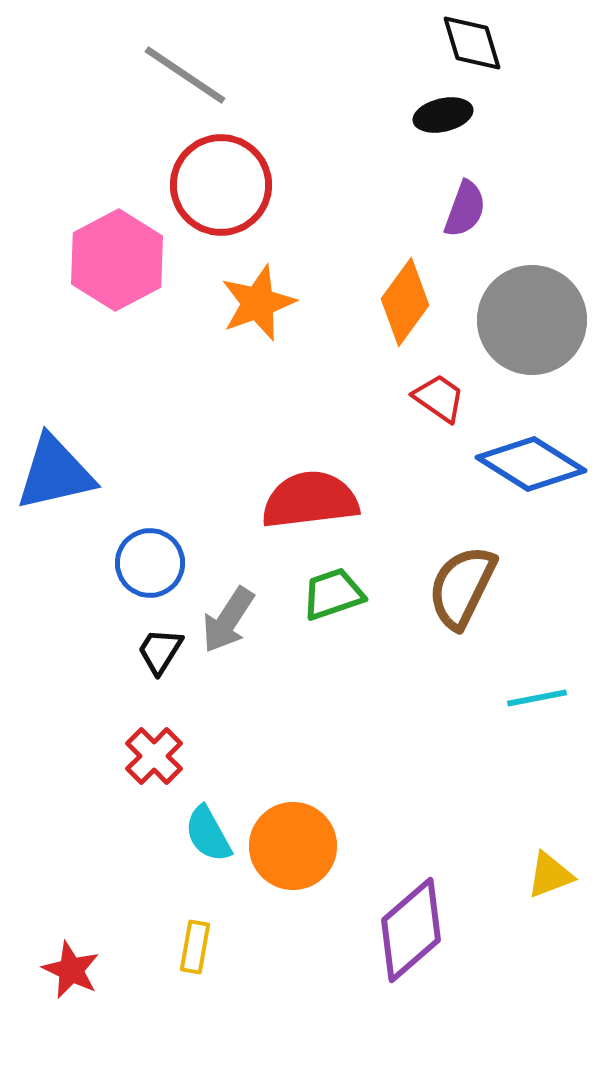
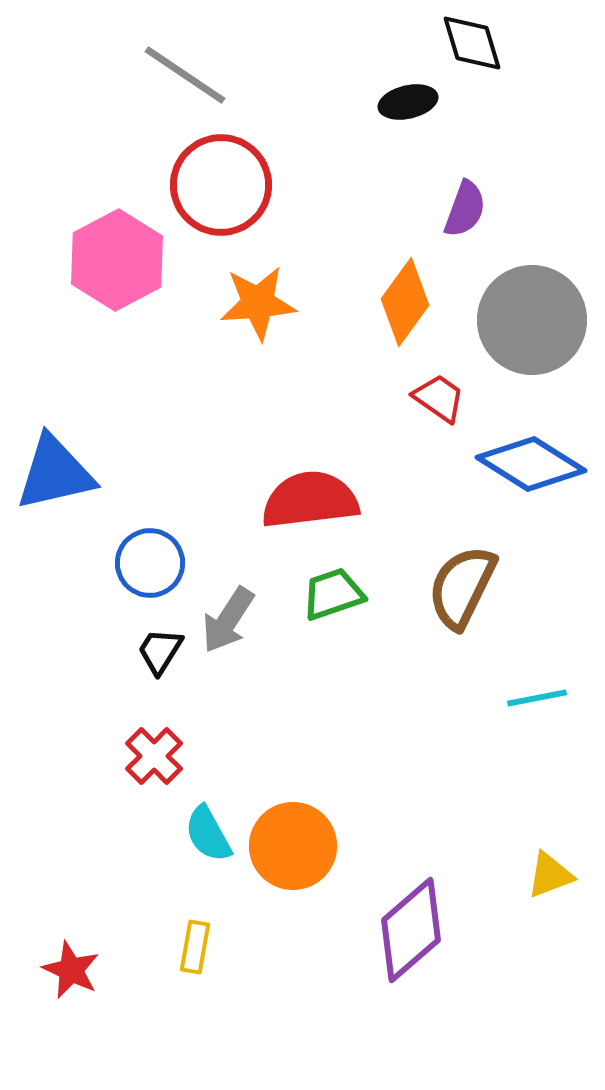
black ellipse: moved 35 px left, 13 px up
orange star: rotated 16 degrees clockwise
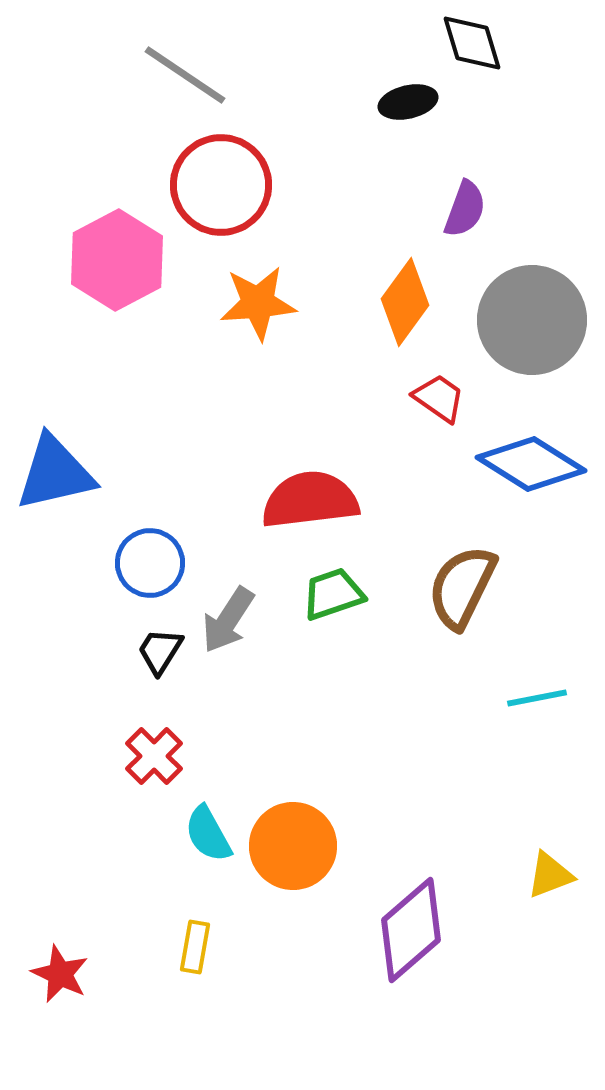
red star: moved 11 px left, 4 px down
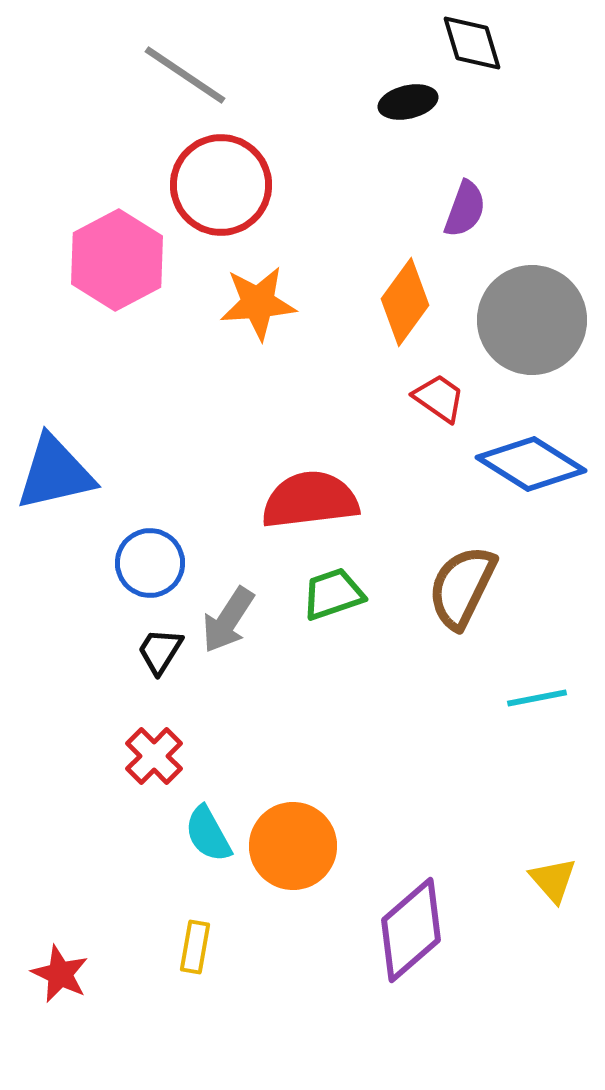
yellow triangle: moved 3 px right, 5 px down; rotated 50 degrees counterclockwise
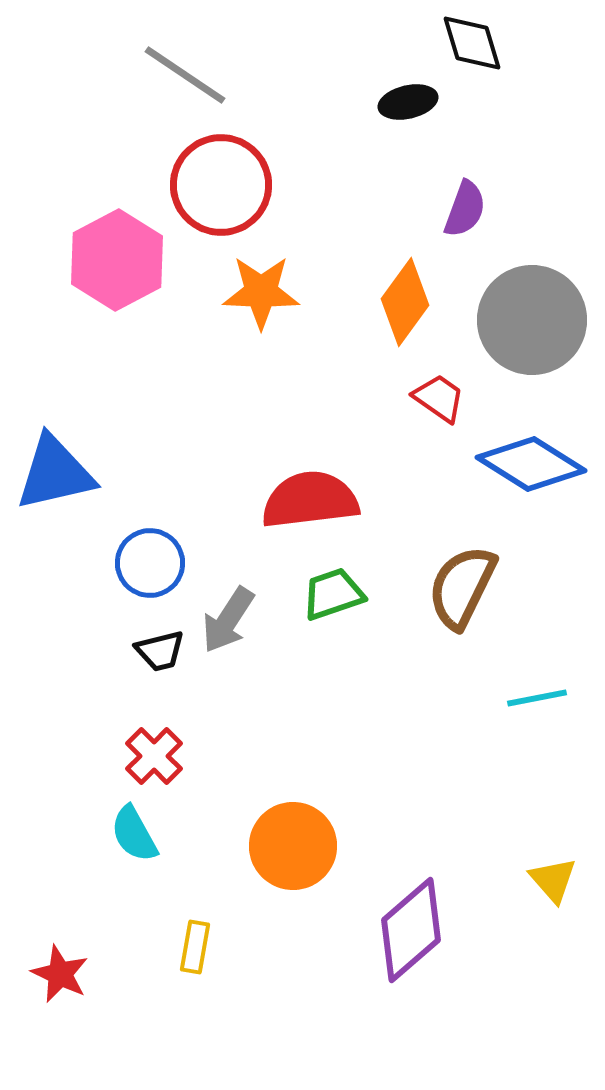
orange star: moved 3 px right, 11 px up; rotated 6 degrees clockwise
black trapezoid: rotated 136 degrees counterclockwise
cyan semicircle: moved 74 px left
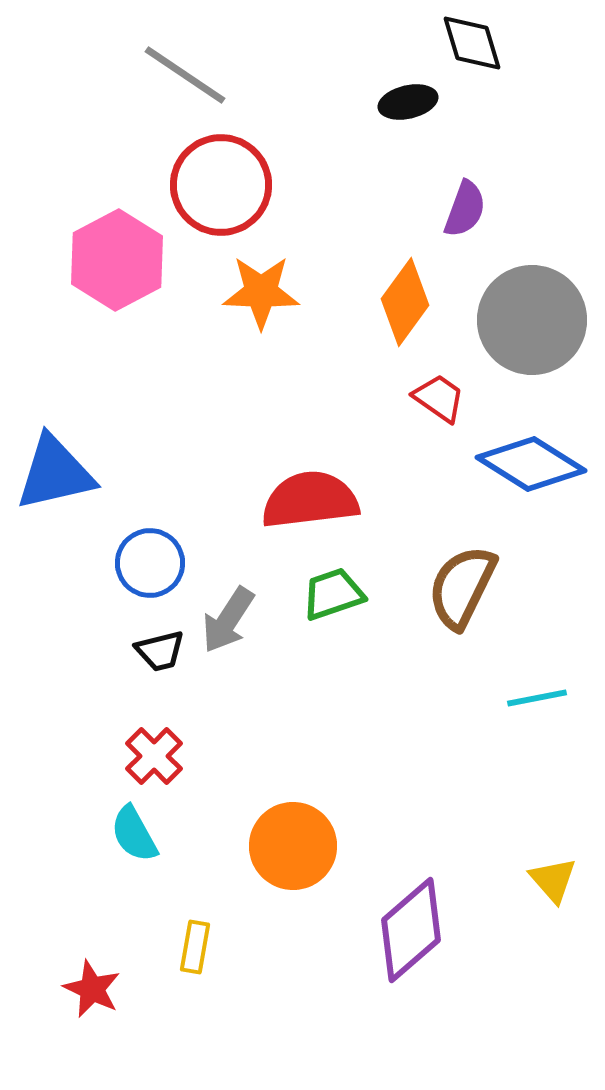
red star: moved 32 px right, 15 px down
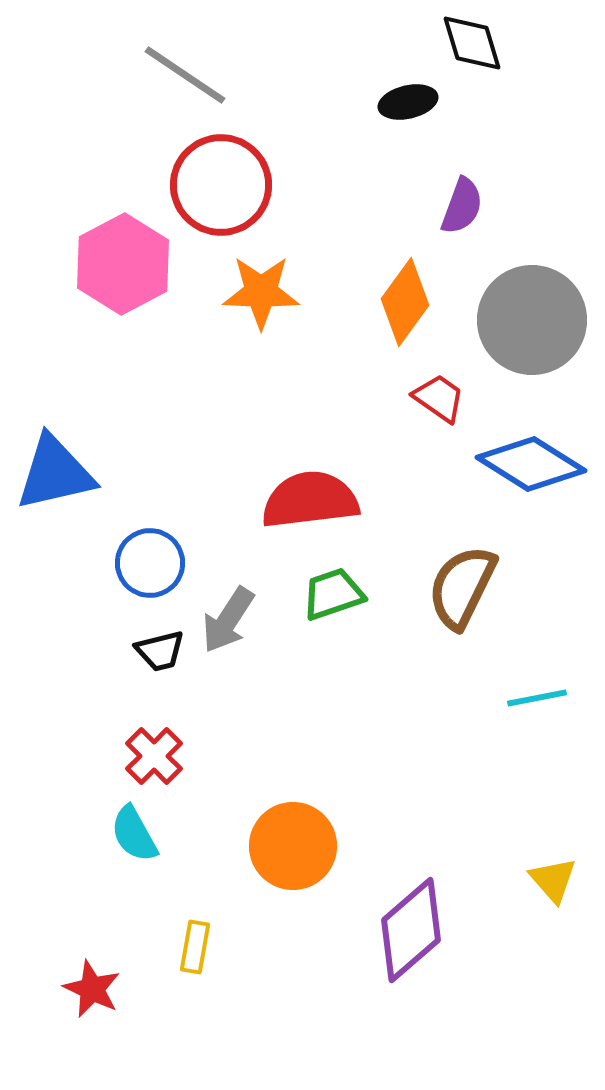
purple semicircle: moved 3 px left, 3 px up
pink hexagon: moved 6 px right, 4 px down
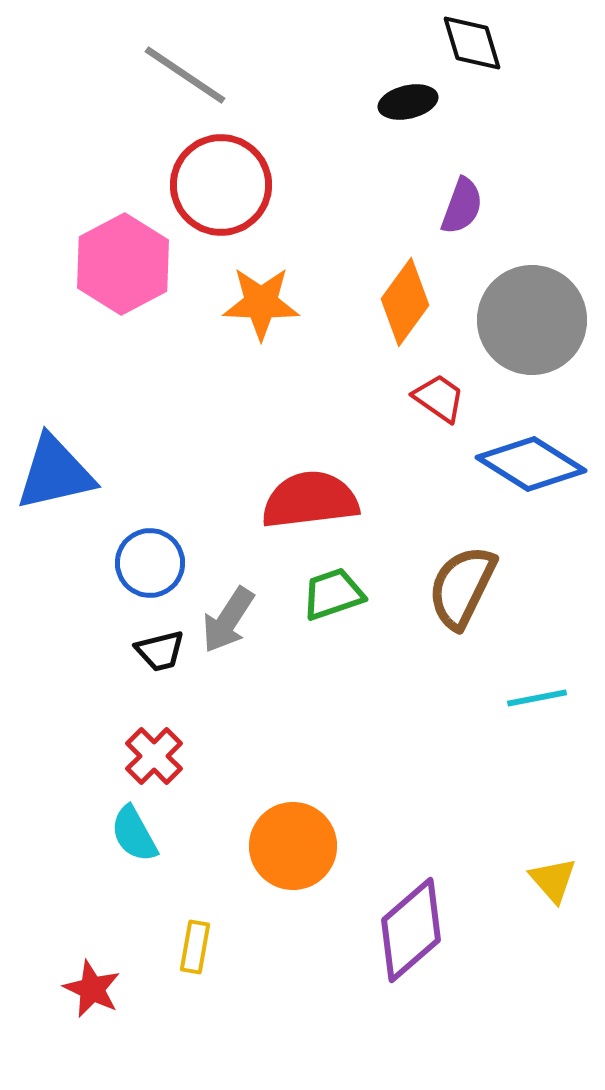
orange star: moved 11 px down
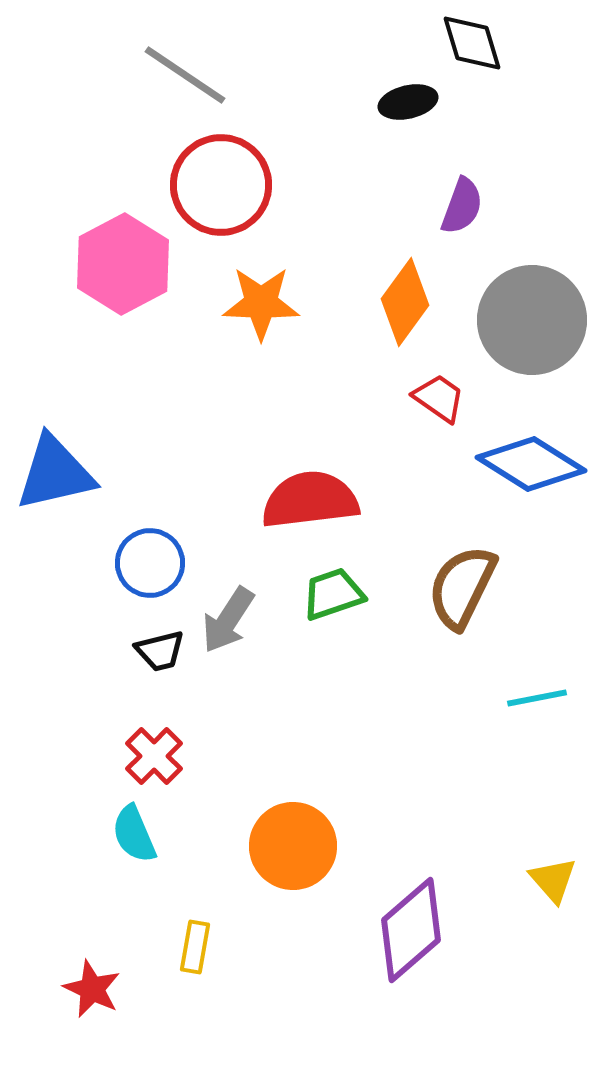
cyan semicircle: rotated 6 degrees clockwise
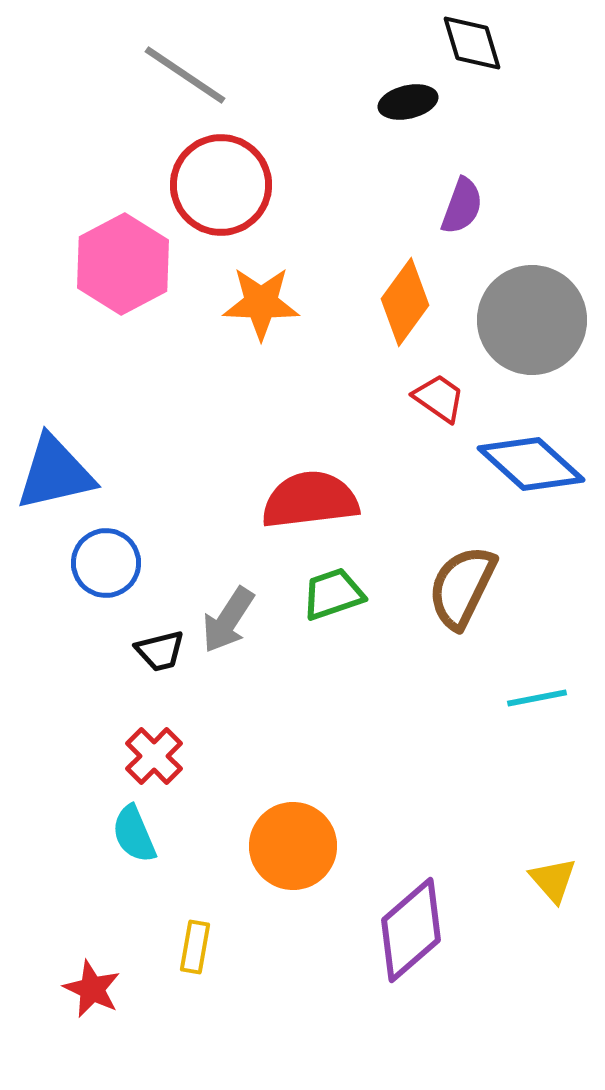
blue diamond: rotated 10 degrees clockwise
blue circle: moved 44 px left
